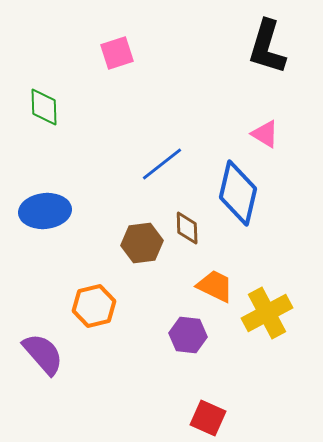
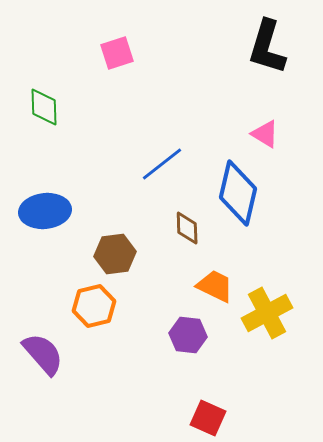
brown hexagon: moved 27 px left, 11 px down
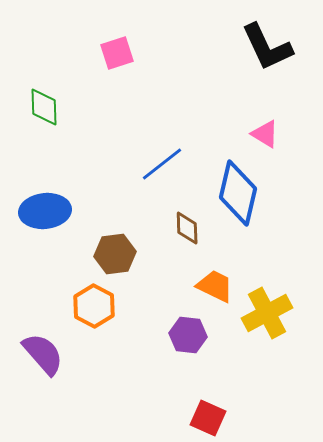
black L-shape: rotated 42 degrees counterclockwise
orange hexagon: rotated 18 degrees counterclockwise
